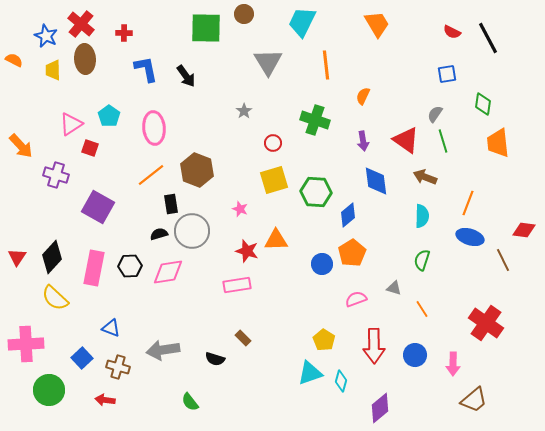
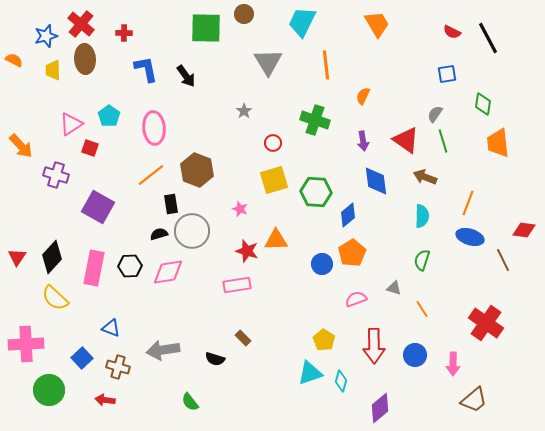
blue star at (46, 36): rotated 30 degrees clockwise
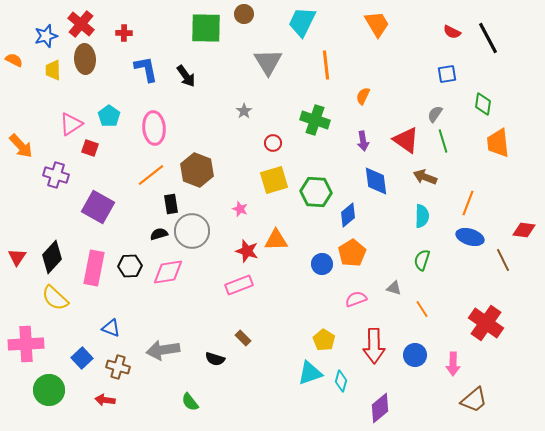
pink rectangle at (237, 285): moved 2 px right; rotated 12 degrees counterclockwise
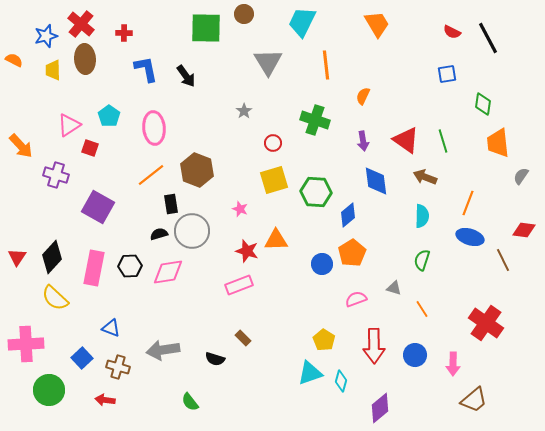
gray semicircle at (435, 114): moved 86 px right, 62 px down
pink triangle at (71, 124): moved 2 px left, 1 px down
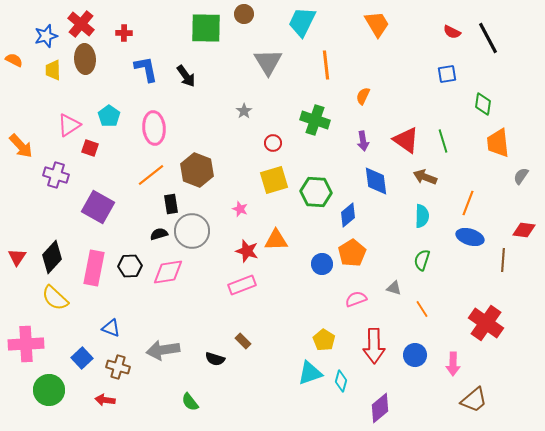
brown line at (503, 260): rotated 30 degrees clockwise
pink rectangle at (239, 285): moved 3 px right
brown rectangle at (243, 338): moved 3 px down
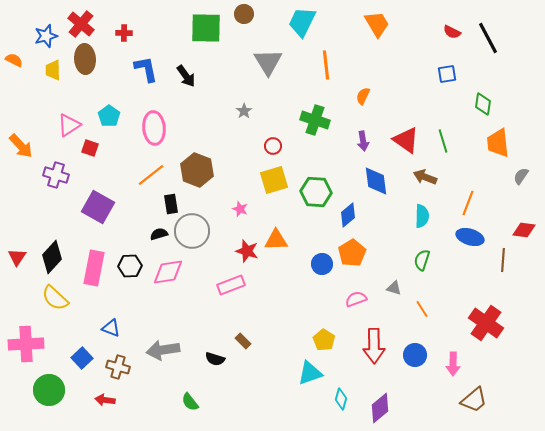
red circle at (273, 143): moved 3 px down
pink rectangle at (242, 285): moved 11 px left
cyan diamond at (341, 381): moved 18 px down
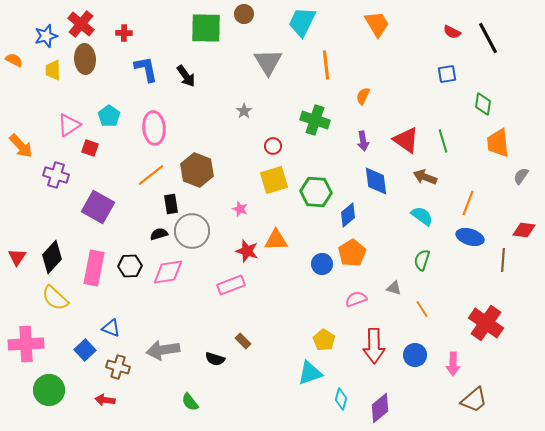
cyan semicircle at (422, 216): rotated 55 degrees counterclockwise
blue square at (82, 358): moved 3 px right, 8 px up
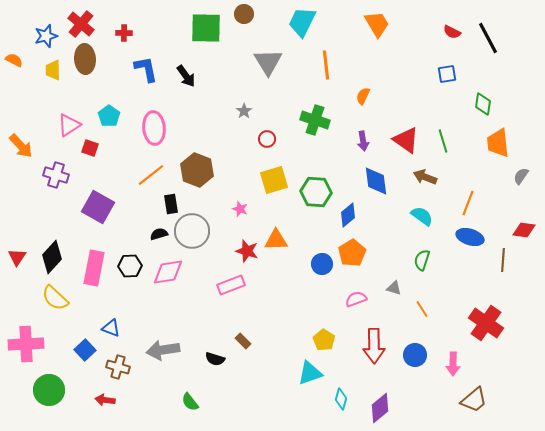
red circle at (273, 146): moved 6 px left, 7 px up
